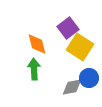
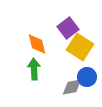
blue circle: moved 2 px left, 1 px up
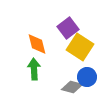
gray diamond: rotated 25 degrees clockwise
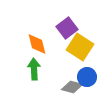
purple square: moved 1 px left
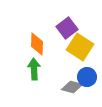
orange diamond: rotated 15 degrees clockwise
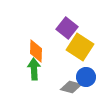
purple square: rotated 15 degrees counterclockwise
orange diamond: moved 1 px left, 7 px down
blue circle: moved 1 px left
gray diamond: moved 1 px left
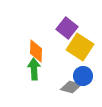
blue circle: moved 3 px left, 1 px up
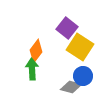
orange diamond: rotated 35 degrees clockwise
green arrow: moved 2 px left
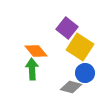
orange diamond: rotated 75 degrees counterclockwise
blue circle: moved 2 px right, 3 px up
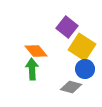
purple square: moved 1 px up
yellow square: moved 2 px right
blue circle: moved 4 px up
